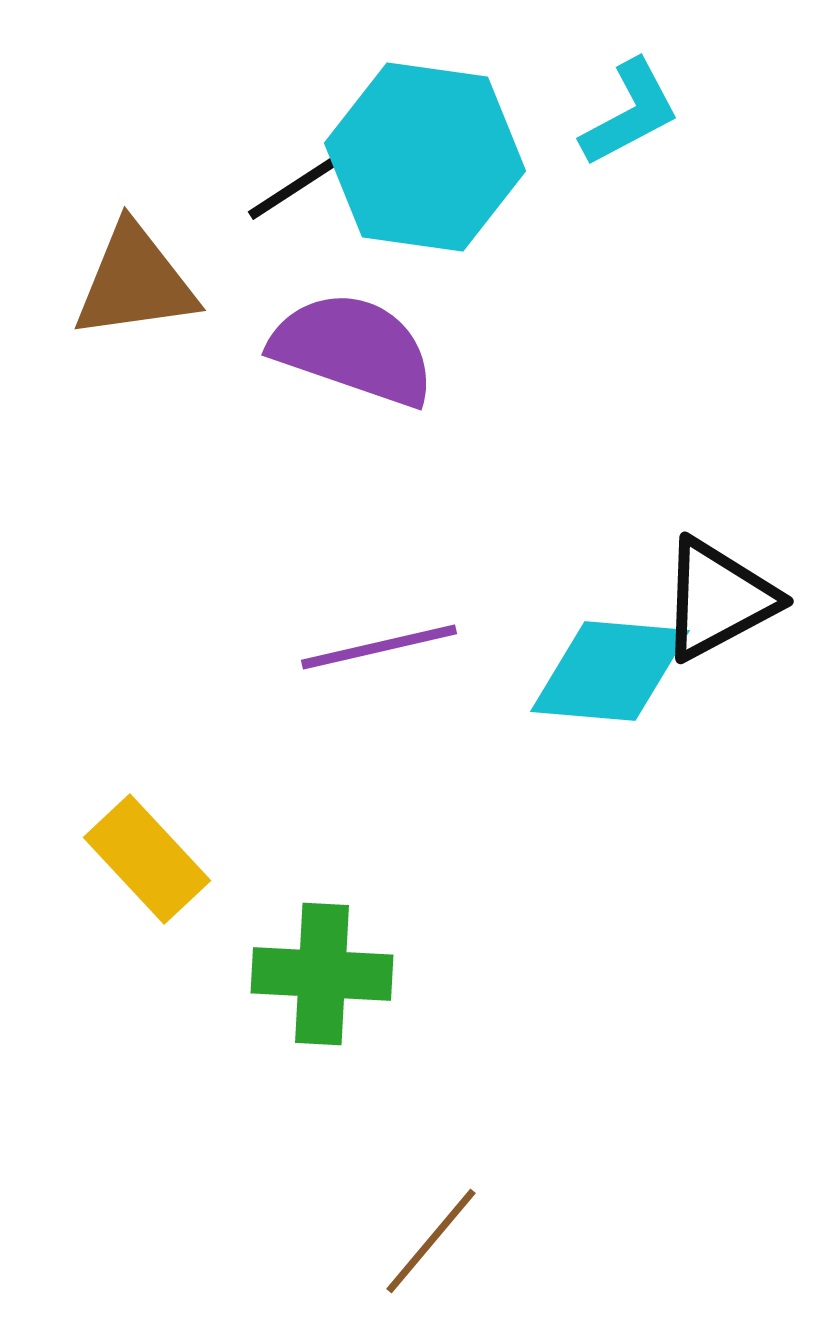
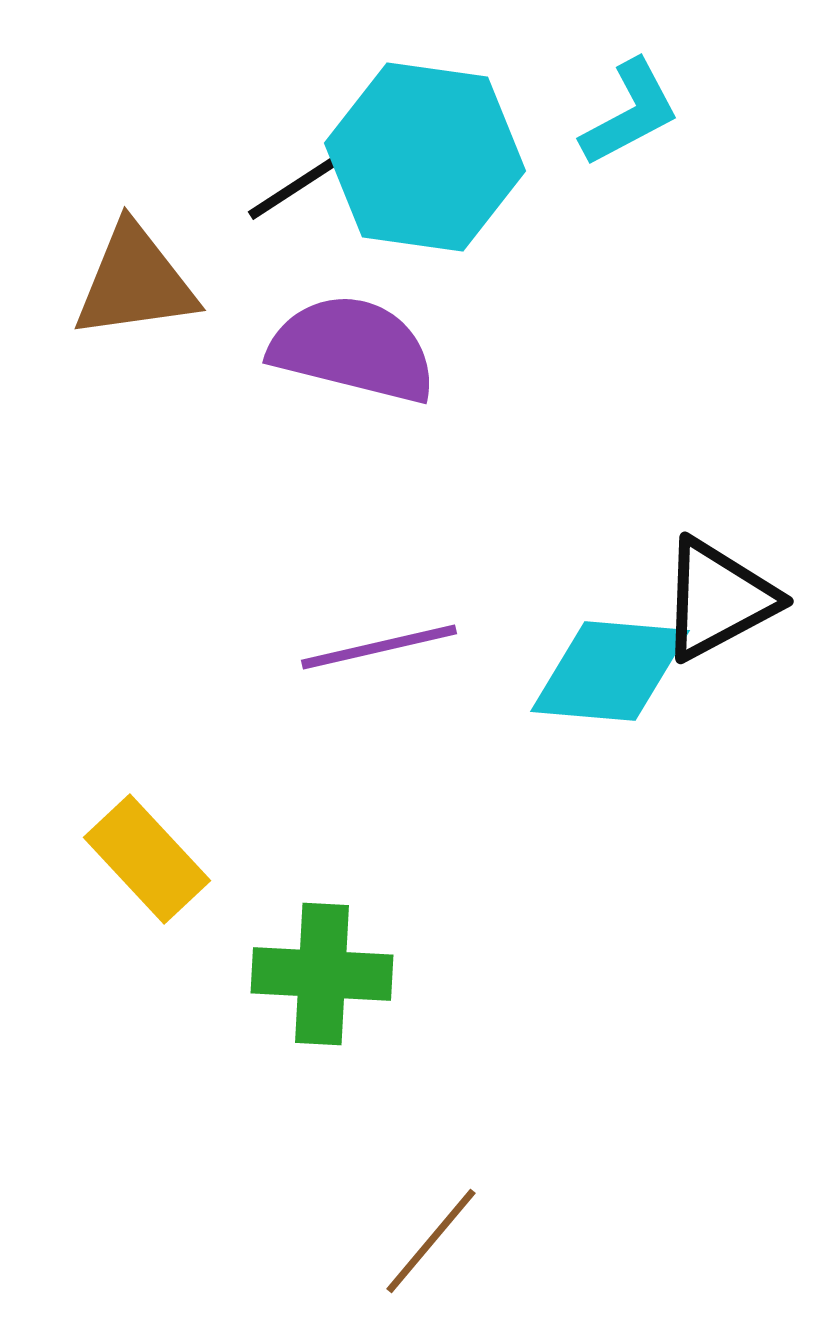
purple semicircle: rotated 5 degrees counterclockwise
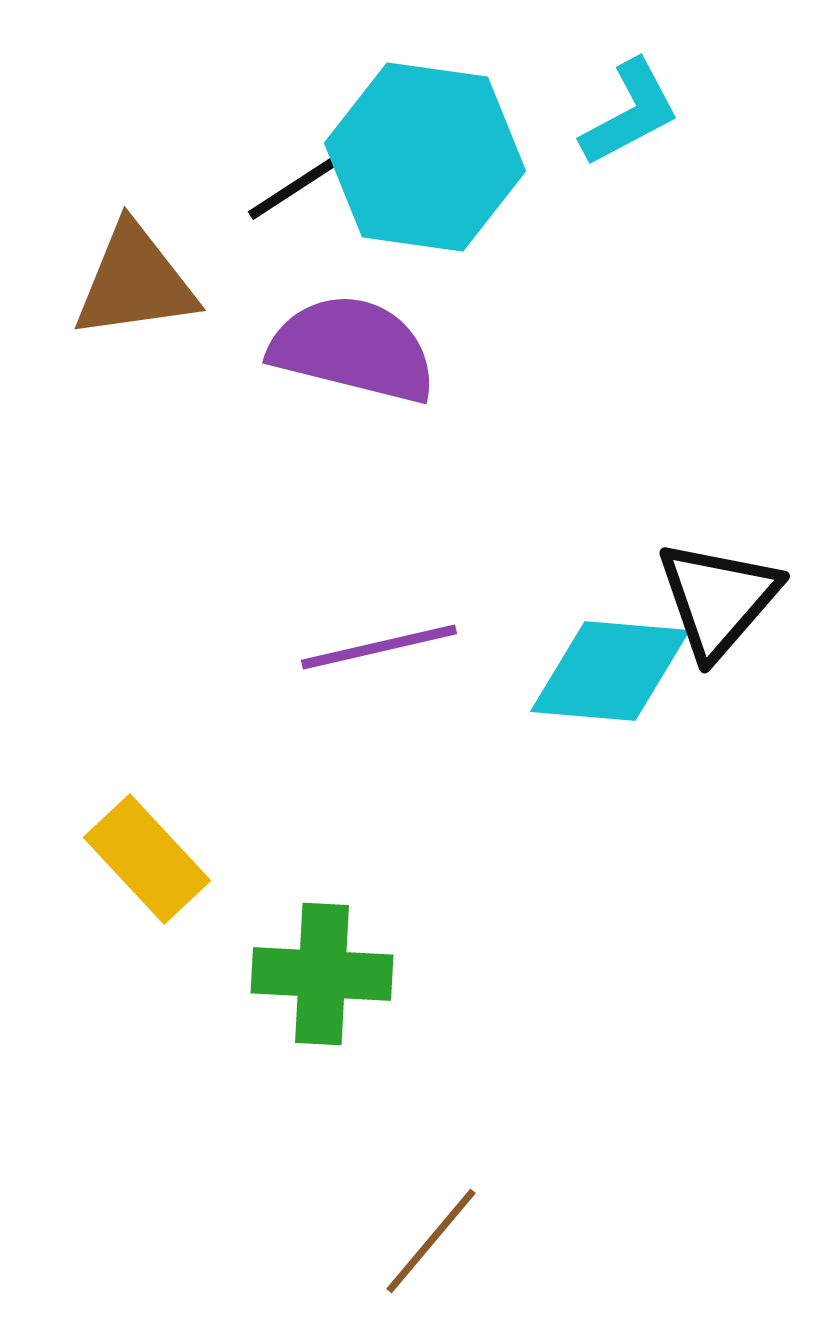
black triangle: rotated 21 degrees counterclockwise
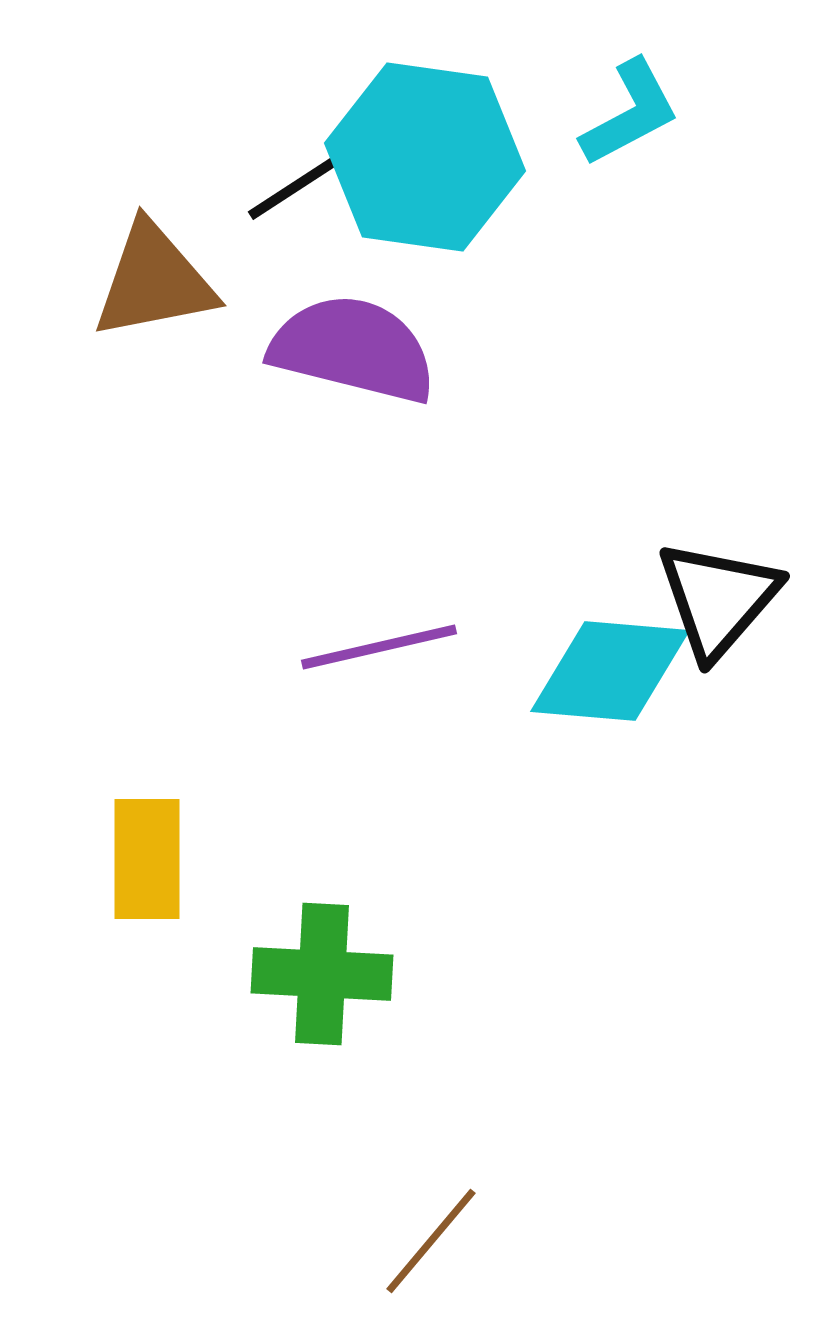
brown triangle: moved 19 px right, 1 px up; rotated 3 degrees counterclockwise
yellow rectangle: rotated 43 degrees clockwise
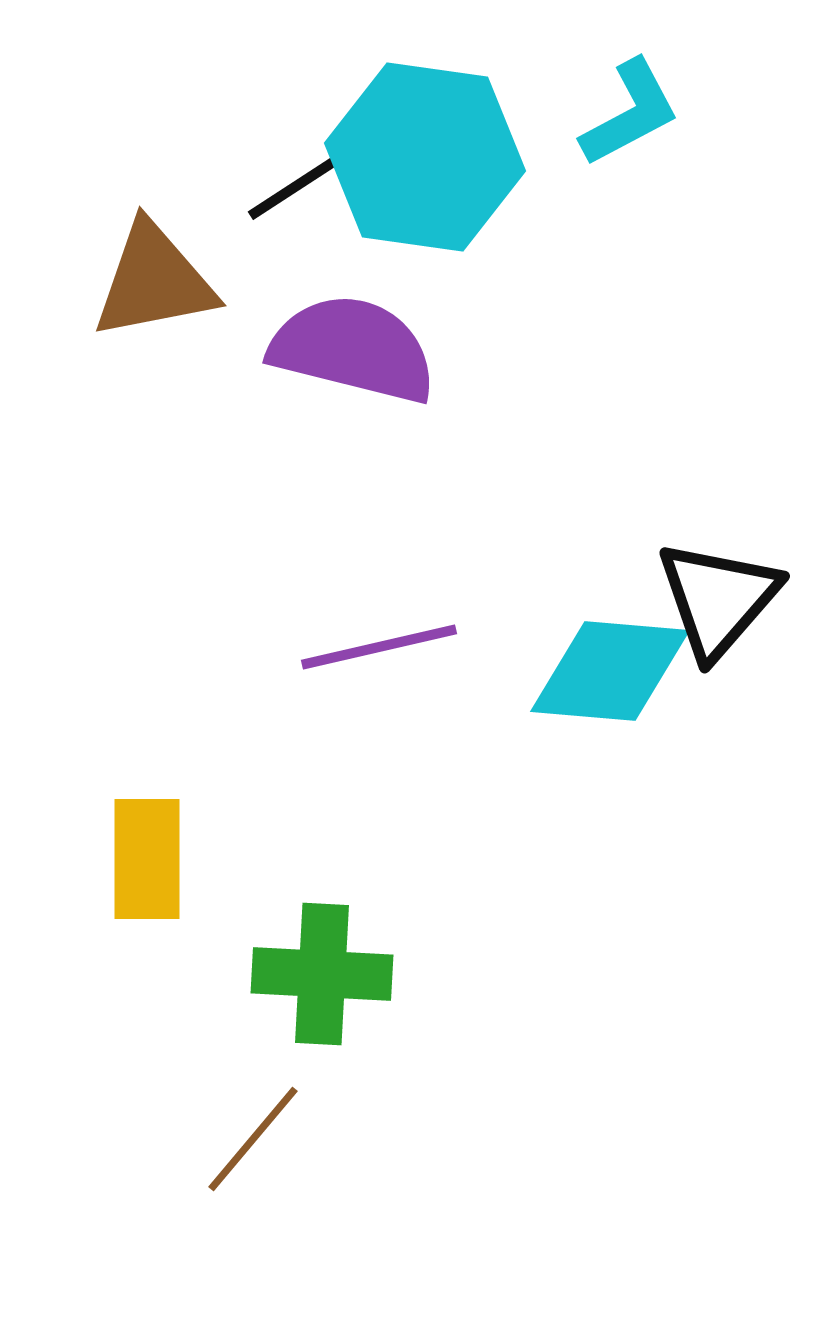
brown line: moved 178 px left, 102 px up
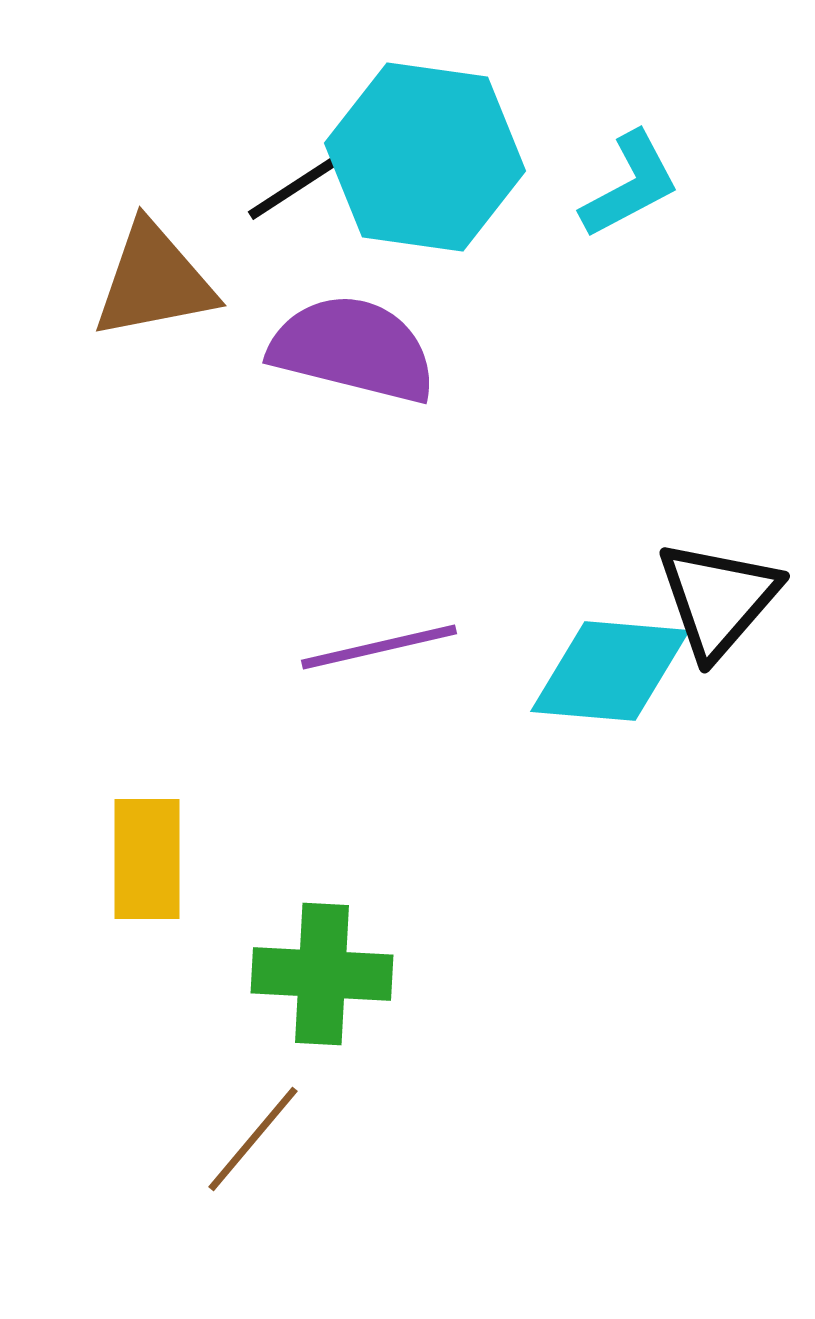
cyan L-shape: moved 72 px down
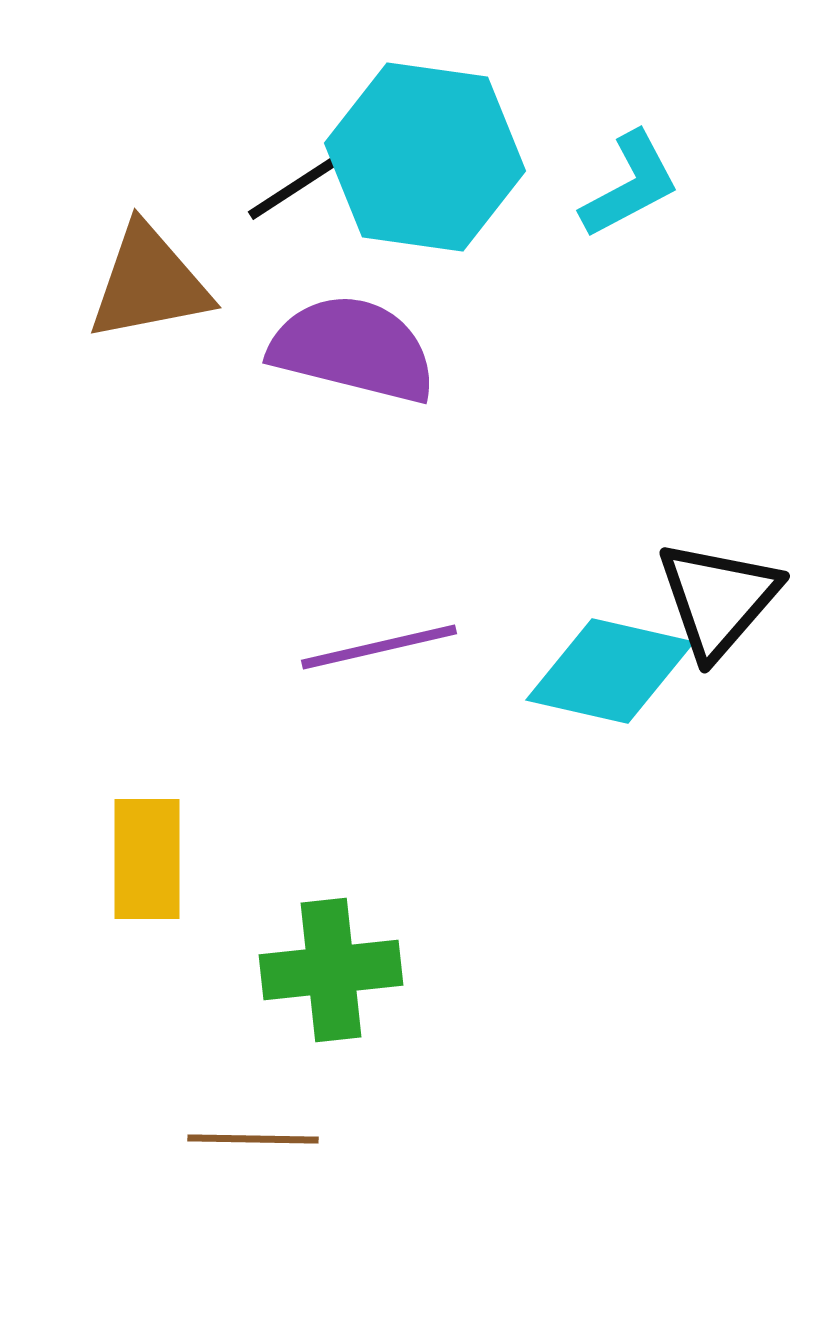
brown triangle: moved 5 px left, 2 px down
cyan diamond: rotated 8 degrees clockwise
green cross: moved 9 px right, 4 px up; rotated 9 degrees counterclockwise
brown line: rotated 51 degrees clockwise
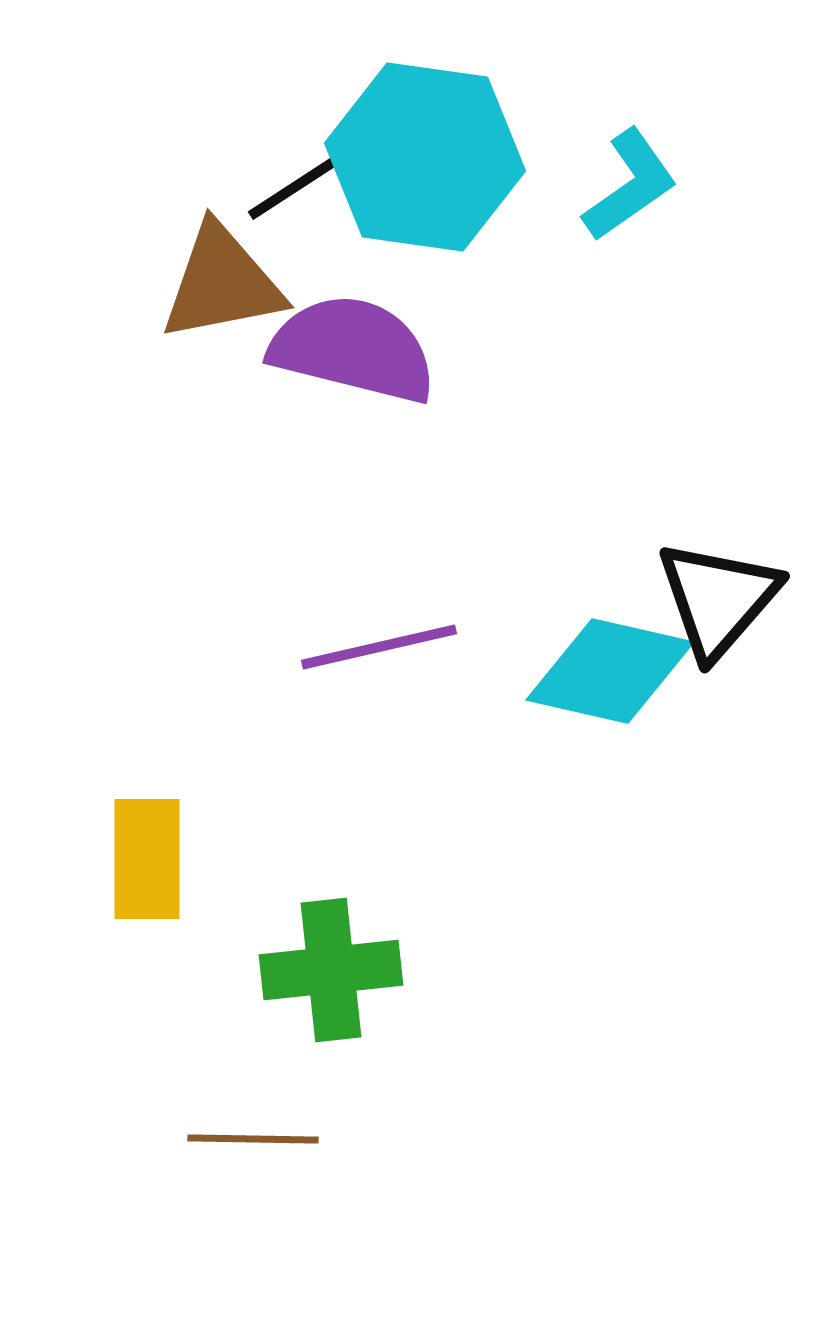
cyan L-shape: rotated 7 degrees counterclockwise
brown triangle: moved 73 px right
